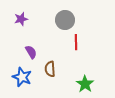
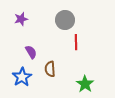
blue star: rotated 18 degrees clockwise
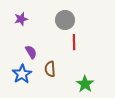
red line: moved 2 px left
blue star: moved 3 px up
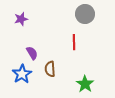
gray circle: moved 20 px right, 6 px up
purple semicircle: moved 1 px right, 1 px down
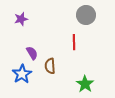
gray circle: moved 1 px right, 1 px down
brown semicircle: moved 3 px up
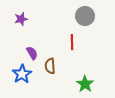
gray circle: moved 1 px left, 1 px down
red line: moved 2 px left
